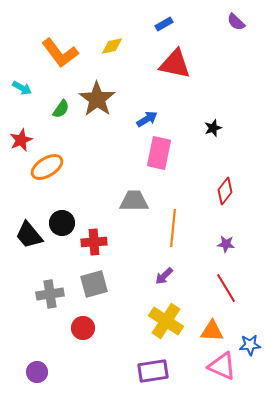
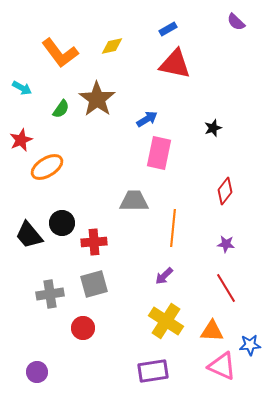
blue rectangle: moved 4 px right, 5 px down
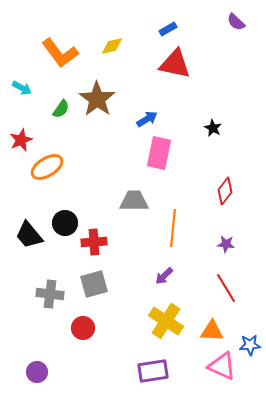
black star: rotated 24 degrees counterclockwise
black circle: moved 3 px right
gray cross: rotated 16 degrees clockwise
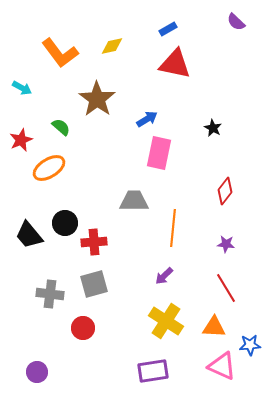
green semicircle: moved 18 px down; rotated 84 degrees counterclockwise
orange ellipse: moved 2 px right, 1 px down
orange triangle: moved 2 px right, 4 px up
